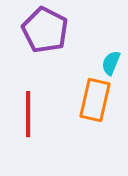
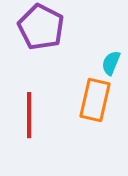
purple pentagon: moved 4 px left, 3 px up
red line: moved 1 px right, 1 px down
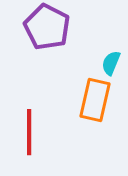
purple pentagon: moved 6 px right
red line: moved 17 px down
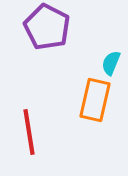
red line: rotated 9 degrees counterclockwise
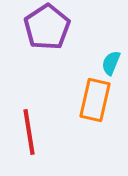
purple pentagon: rotated 12 degrees clockwise
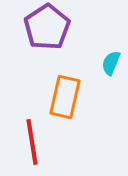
orange rectangle: moved 30 px left, 3 px up
red line: moved 3 px right, 10 px down
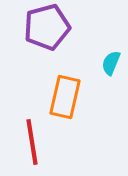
purple pentagon: rotated 18 degrees clockwise
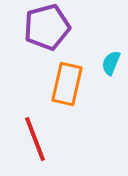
orange rectangle: moved 2 px right, 13 px up
red line: moved 3 px right, 3 px up; rotated 12 degrees counterclockwise
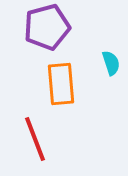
cyan semicircle: rotated 140 degrees clockwise
orange rectangle: moved 6 px left; rotated 18 degrees counterclockwise
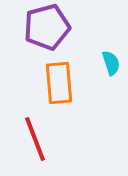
orange rectangle: moved 2 px left, 1 px up
